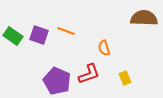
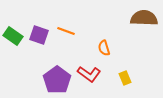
red L-shape: rotated 55 degrees clockwise
purple pentagon: moved 1 px up; rotated 12 degrees clockwise
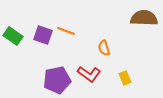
purple square: moved 4 px right
purple pentagon: rotated 24 degrees clockwise
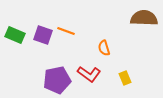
green rectangle: moved 2 px right, 1 px up; rotated 12 degrees counterclockwise
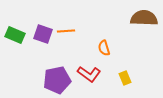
orange line: rotated 24 degrees counterclockwise
purple square: moved 1 px up
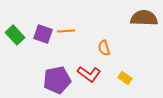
green rectangle: rotated 24 degrees clockwise
yellow rectangle: rotated 32 degrees counterclockwise
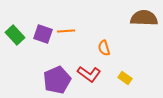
purple pentagon: rotated 12 degrees counterclockwise
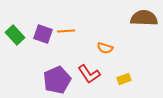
orange semicircle: moved 1 px right; rotated 56 degrees counterclockwise
red L-shape: rotated 20 degrees clockwise
yellow rectangle: moved 1 px left, 1 px down; rotated 56 degrees counterclockwise
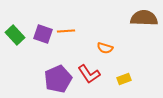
purple pentagon: moved 1 px right, 1 px up
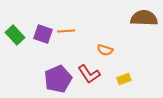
orange semicircle: moved 2 px down
